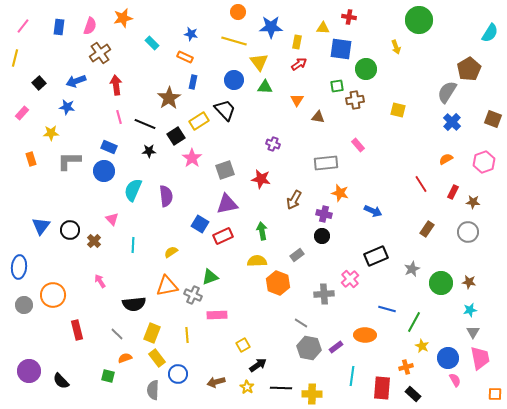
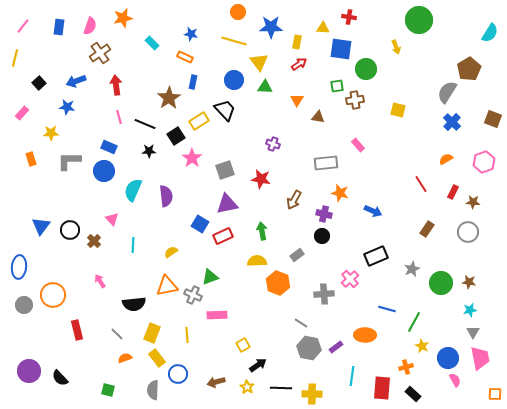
green square at (108, 376): moved 14 px down
black semicircle at (61, 381): moved 1 px left, 3 px up
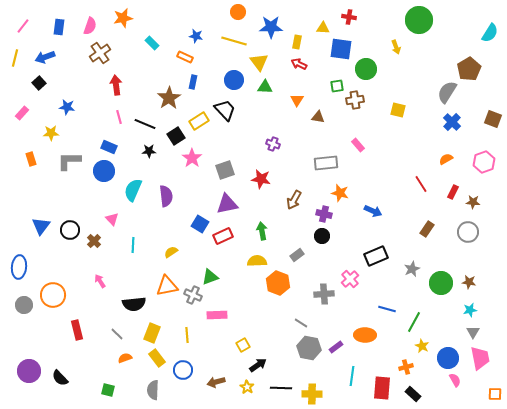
blue star at (191, 34): moved 5 px right, 2 px down
red arrow at (299, 64): rotated 119 degrees counterclockwise
blue arrow at (76, 81): moved 31 px left, 24 px up
blue circle at (178, 374): moved 5 px right, 4 px up
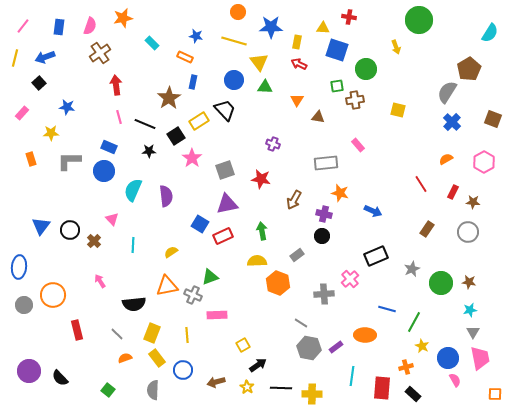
blue square at (341, 49): moved 4 px left, 1 px down; rotated 10 degrees clockwise
pink hexagon at (484, 162): rotated 10 degrees counterclockwise
green square at (108, 390): rotated 24 degrees clockwise
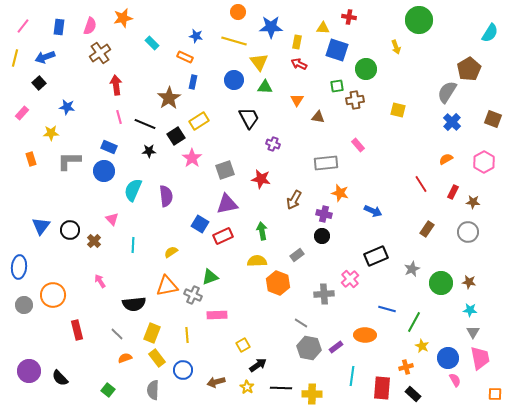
black trapezoid at (225, 110): moved 24 px right, 8 px down; rotated 15 degrees clockwise
cyan star at (470, 310): rotated 16 degrees clockwise
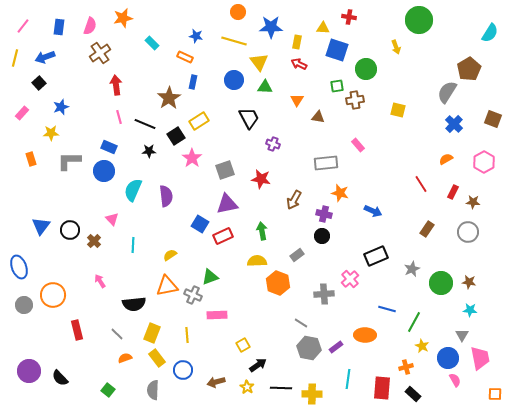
blue star at (67, 107): moved 6 px left; rotated 28 degrees counterclockwise
blue cross at (452, 122): moved 2 px right, 2 px down
yellow semicircle at (171, 252): moved 1 px left, 3 px down
blue ellipse at (19, 267): rotated 25 degrees counterclockwise
gray triangle at (473, 332): moved 11 px left, 3 px down
cyan line at (352, 376): moved 4 px left, 3 px down
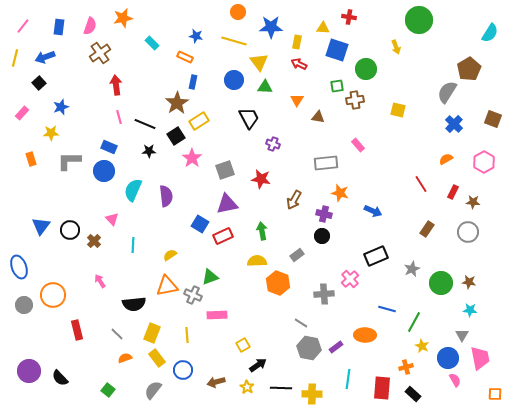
brown star at (169, 98): moved 8 px right, 5 px down
gray semicircle at (153, 390): rotated 36 degrees clockwise
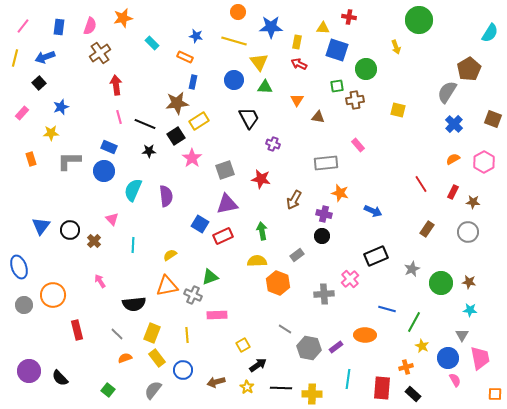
brown star at (177, 103): rotated 25 degrees clockwise
orange semicircle at (446, 159): moved 7 px right
gray line at (301, 323): moved 16 px left, 6 px down
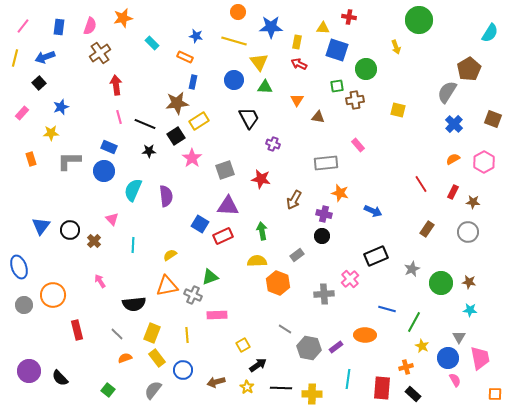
purple triangle at (227, 204): moved 1 px right, 2 px down; rotated 15 degrees clockwise
gray triangle at (462, 335): moved 3 px left, 2 px down
